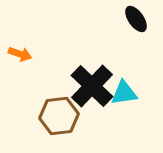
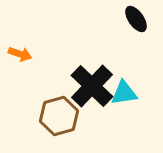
brown hexagon: rotated 9 degrees counterclockwise
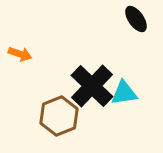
brown hexagon: rotated 6 degrees counterclockwise
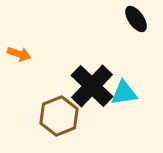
orange arrow: moved 1 px left
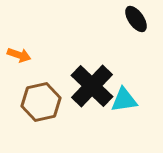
orange arrow: moved 1 px down
cyan triangle: moved 7 px down
brown hexagon: moved 18 px left, 14 px up; rotated 9 degrees clockwise
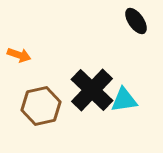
black ellipse: moved 2 px down
black cross: moved 4 px down
brown hexagon: moved 4 px down
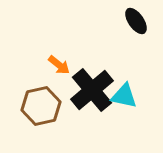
orange arrow: moved 40 px right, 10 px down; rotated 20 degrees clockwise
black cross: rotated 6 degrees clockwise
cyan triangle: moved 4 px up; rotated 20 degrees clockwise
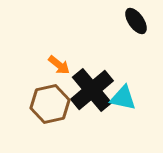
cyan triangle: moved 1 px left, 2 px down
brown hexagon: moved 9 px right, 2 px up
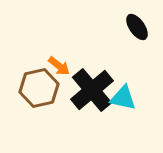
black ellipse: moved 1 px right, 6 px down
orange arrow: moved 1 px down
brown hexagon: moved 11 px left, 16 px up
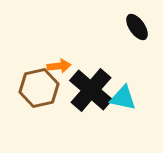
orange arrow: rotated 45 degrees counterclockwise
black cross: moved 1 px left; rotated 9 degrees counterclockwise
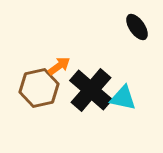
orange arrow: rotated 30 degrees counterclockwise
